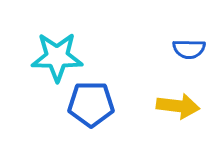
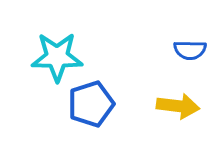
blue semicircle: moved 1 px right, 1 px down
blue pentagon: rotated 18 degrees counterclockwise
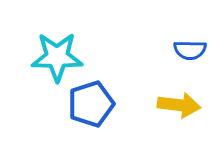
yellow arrow: moved 1 px right, 1 px up
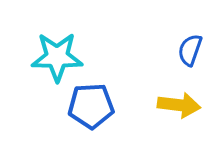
blue semicircle: rotated 108 degrees clockwise
blue pentagon: moved 2 px down; rotated 15 degrees clockwise
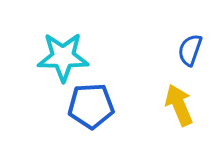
cyan star: moved 6 px right
yellow arrow: rotated 120 degrees counterclockwise
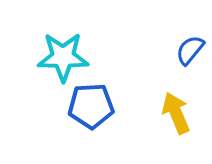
blue semicircle: rotated 20 degrees clockwise
yellow arrow: moved 3 px left, 8 px down
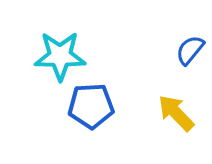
cyan star: moved 3 px left, 1 px up
yellow arrow: rotated 21 degrees counterclockwise
